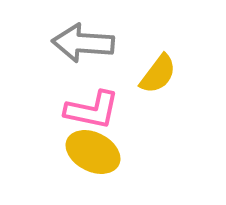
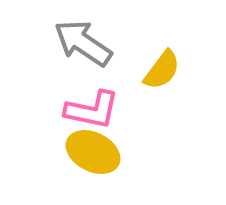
gray arrow: rotated 30 degrees clockwise
yellow semicircle: moved 4 px right, 4 px up
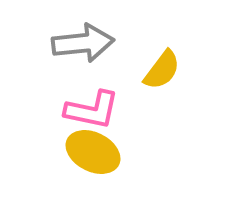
gray arrow: rotated 140 degrees clockwise
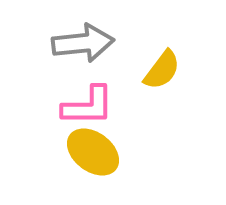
pink L-shape: moved 4 px left, 4 px up; rotated 12 degrees counterclockwise
yellow ellipse: rotated 10 degrees clockwise
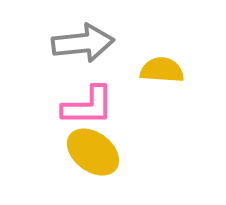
yellow semicircle: rotated 123 degrees counterclockwise
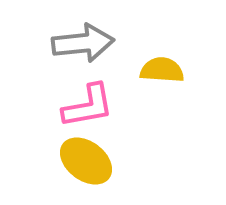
pink L-shape: rotated 10 degrees counterclockwise
yellow ellipse: moved 7 px left, 9 px down
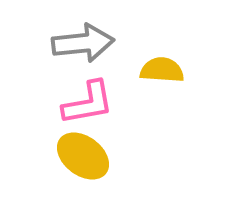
pink L-shape: moved 3 px up
yellow ellipse: moved 3 px left, 5 px up
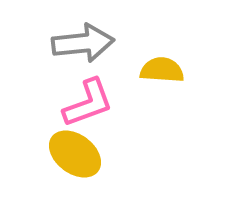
pink L-shape: rotated 10 degrees counterclockwise
yellow ellipse: moved 8 px left, 2 px up
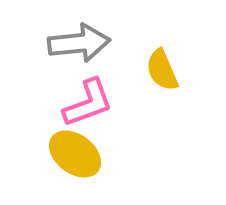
gray arrow: moved 4 px left
yellow semicircle: rotated 117 degrees counterclockwise
